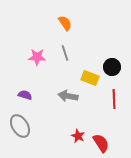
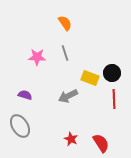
black circle: moved 6 px down
gray arrow: rotated 36 degrees counterclockwise
red star: moved 7 px left, 3 px down
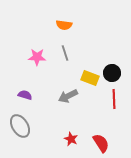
orange semicircle: moved 1 px left, 2 px down; rotated 133 degrees clockwise
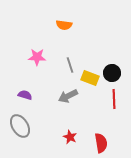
gray line: moved 5 px right, 12 px down
red star: moved 1 px left, 2 px up
red semicircle: rotated 24 degrees clockwise
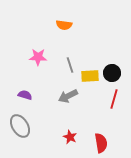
pink star: moved 1 px right
yellow rectangle: moved 2 px up; rotated 24 degrees counterclockwise
red line: rotated 18 degrees clockwise
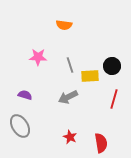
black circle: moved 7 px up
gray arrow: moved 1 px down
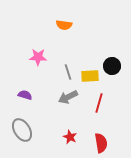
gray line: moved 2 px left, 7 px down
red line: moved 15 px left, 4 px down
gray ellipse: moved 2 px right, 4 px down
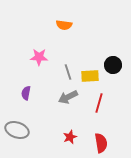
pink star: moved 1 px right
black circle: moved 1 px right, 1 px up
purple semicircle: moved 1 px right, 2 px up; rotated 96 degrees counterclockwise
gray ellipse: moved 5 px left; rotated 40 degrees counterclockwise
red star: rotated 24 degrees clockwise
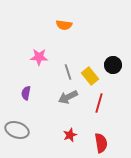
yellow rectangle: rotated 54 degrees clockwise
red star: moved 2 px up
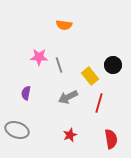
gray line: moved 9 px left, 7 px up
red semicircle: moved 10 px right, 4 px up
